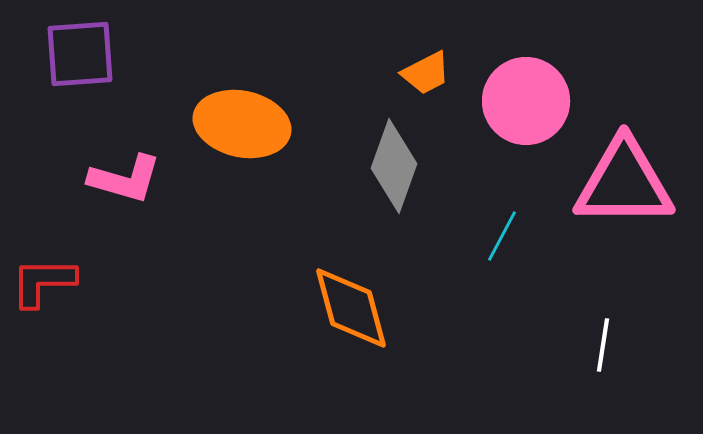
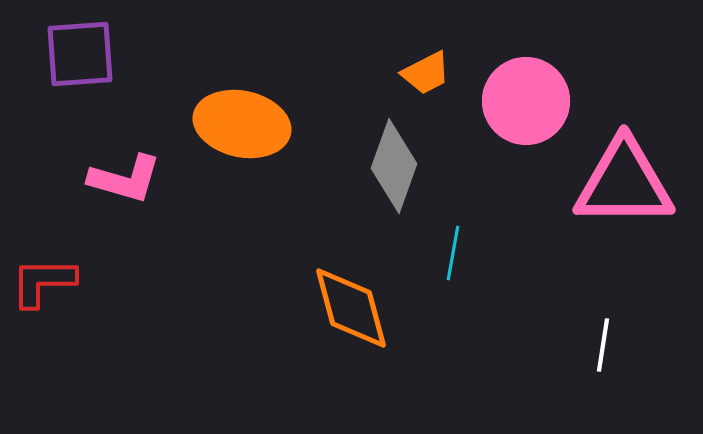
cyan line: moved 49 px left, 17 px down; rotated 18 degrees counterclockwise
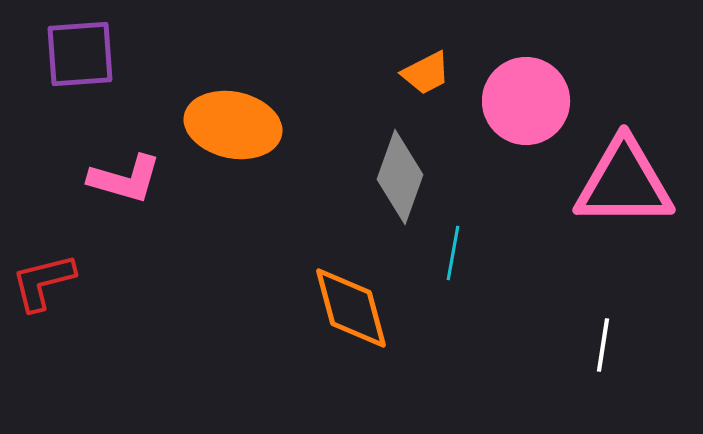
orange ellipse: moved 9 px left, 1 px down
gray diamond: moved 6 px right, 11 px down
red L-shape: rotated 14 degrees counterclockwise
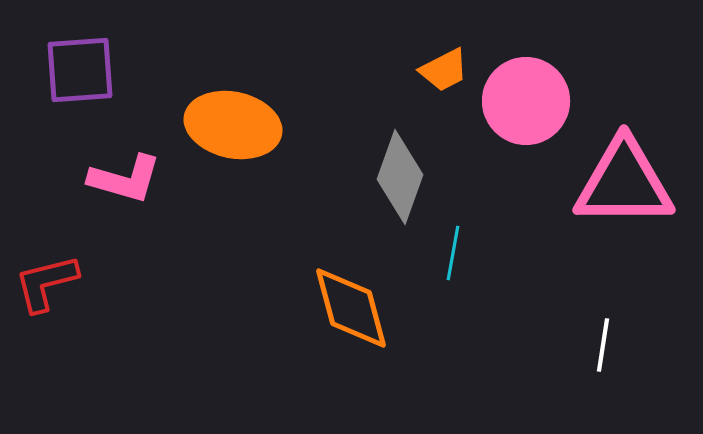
purple square: moved 16 px down
orange trapezoid: moved 18 px right, 3 px up
red L-shape: moved 3 px right, 1 px down
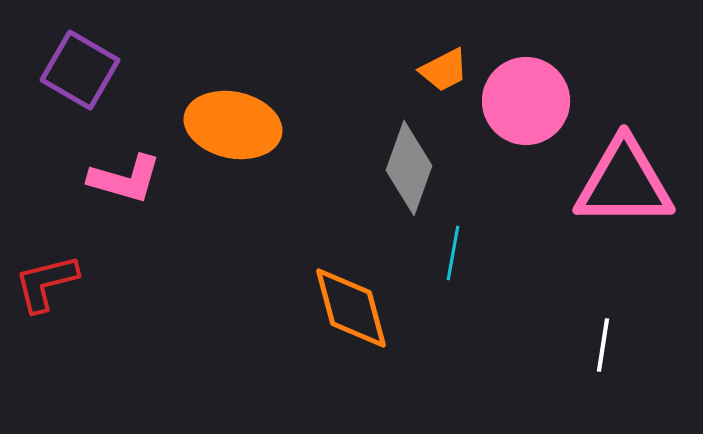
purple square: rotated 34 degrees clockwise
gray diamond: moved 9 px right, 9 px up
